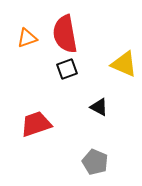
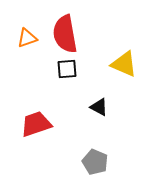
black square: rotated 15 degrees clockwise
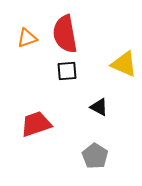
black square: moved 2 px down
gray pentagon: moved 6 px up; rotated 10 degrees clockwise
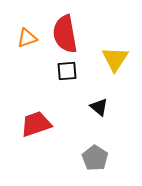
yellow triangle: moved 9 px left, 5 px up; rotated 40 degrees clockwise
black triangle: rotated 12 degrees clockwise
gray pentagon: moved 2 px down
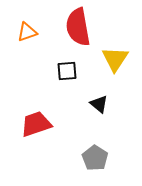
red semicircle: moved 13 px right, 7 px up
orange triangle: moved 6 px up
black triangle: moved 3 px up
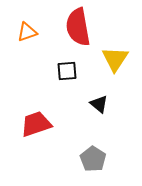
gray pentagon: moved 2 px left, 1 px down
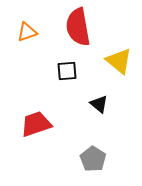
yellow triangle: moved 4 px right, 2 px down; rotated 24 degrees counterclockwise
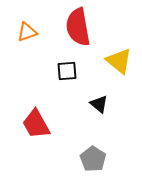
red trapezoid: rotated 100 degrees counterclockwise
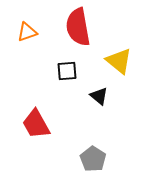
black triangle: moved 8 px up
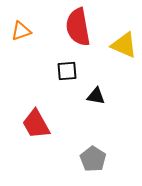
orange triangle: moved 6 px left, 1 px up
yellow triangle: moved 5 px right, 16 px up; rotated 16 degrees counterclockwise
black triangle: moved 3 px left; rotated 30 degrees counterclockwise
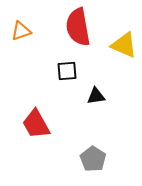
black triangle: rotated 18 degrees counterclockwise
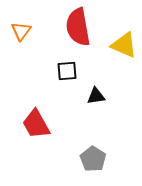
orange triangle: rotated 35 degrees counterclockwise
